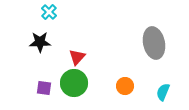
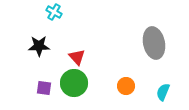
cyan cross: moved 5 px right; rotated 14 degrees counterclockwise
black star: moved 1 px left, 4 px down
red triangle: rotated 24 degrees counterclockwise
orange circle: moved 1 px right
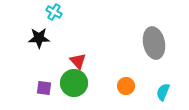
black star: moved 8 px up
red triangle: moved 1 px right, 4 px down
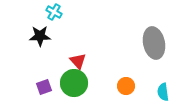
black star: moved 1 px right, 2 px up
purple square: moved 1 px up; rotated 28 degrees counterclockwise
cyan semicircle: rotated 30 degrees counterclockwise
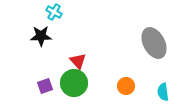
black star: moved 1 px right
gray ellipse: rotated 16 degrees counterclockwise
purple square: moved 1 px right, 1 px up
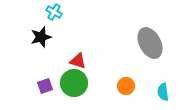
black star: moved 1 px down; rotated 15 degrees counterclockwise
gray ellipse: moved 4 px left
red triangle: rotated 30 degrees counterclockwise
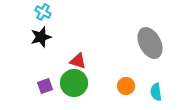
cyan cross: moved 11 px left
cyan semicircle: moved 7 px left
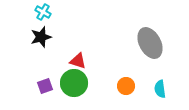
cyan semicircle: moved 4 px right, 3 px up
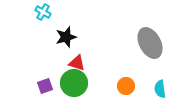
black star: moved 25 px right
red triangle: moved 1 px left, 2 px down
